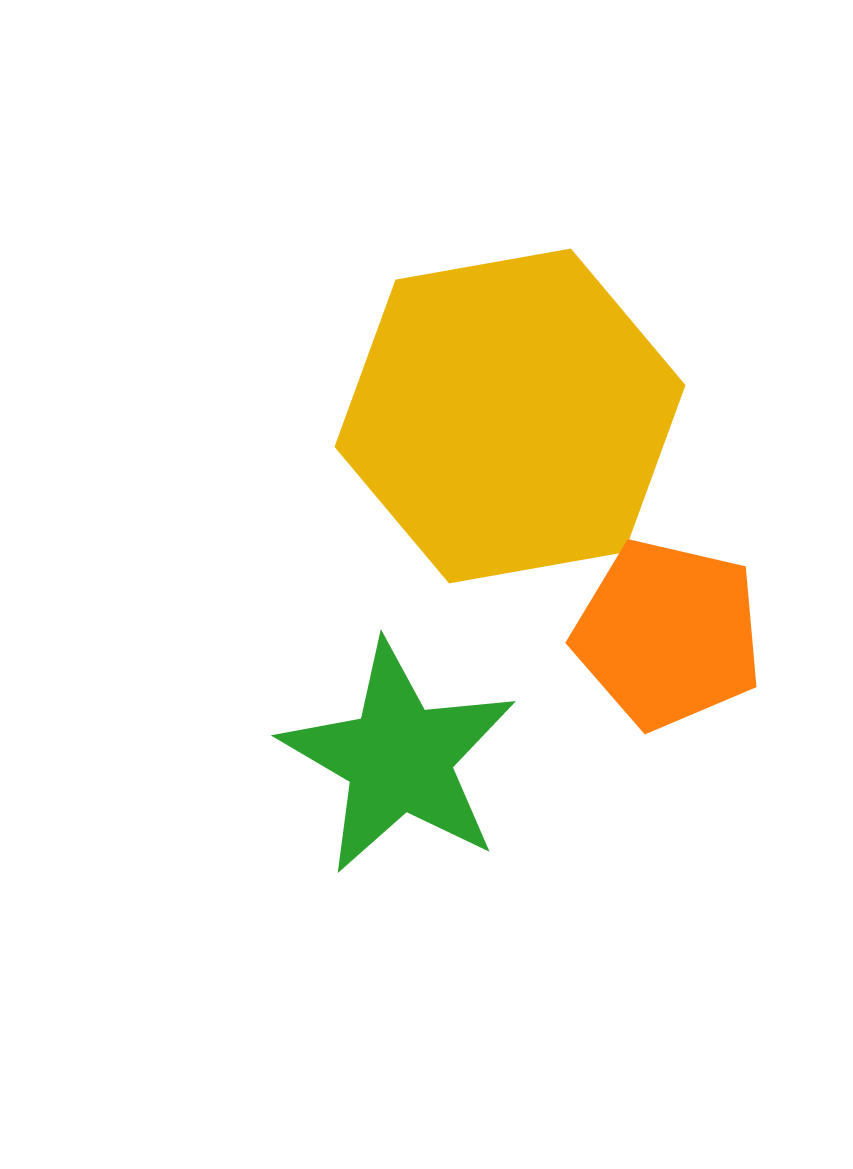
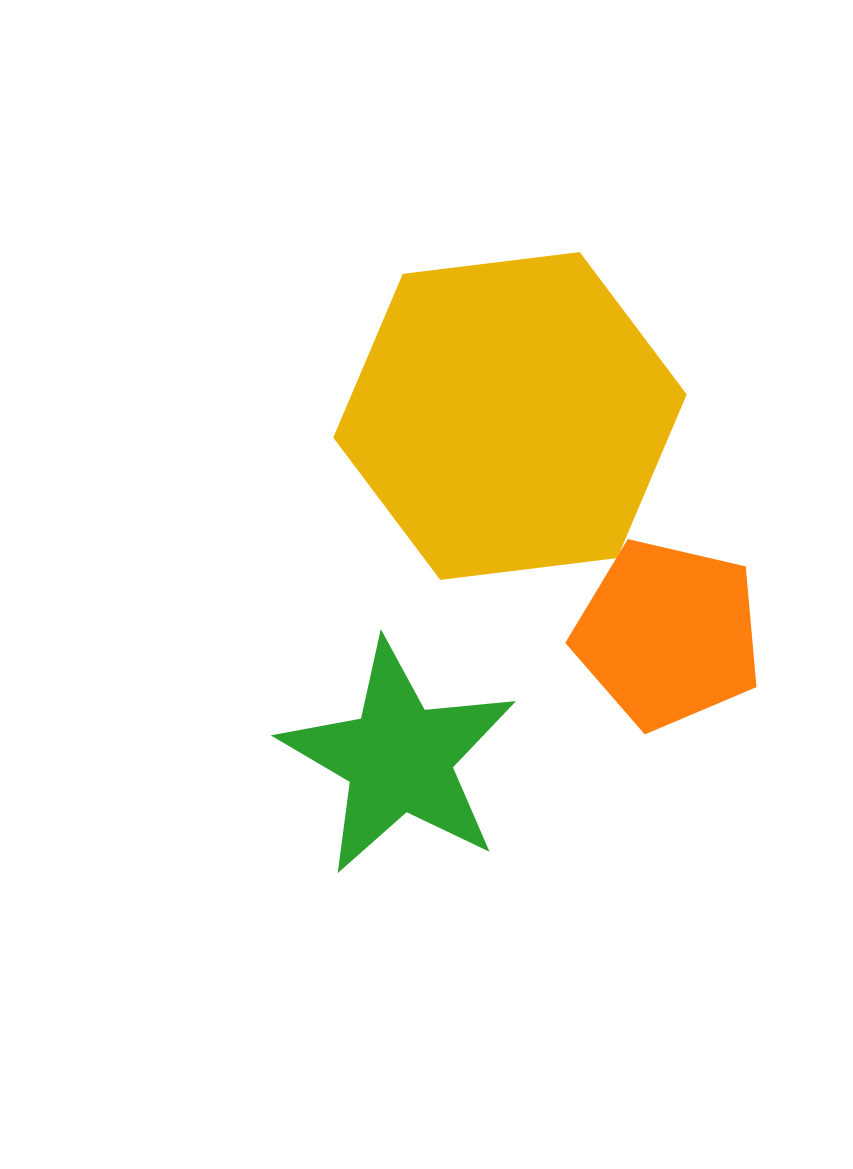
yellow hexagon: rotated 3 degrees clockwise
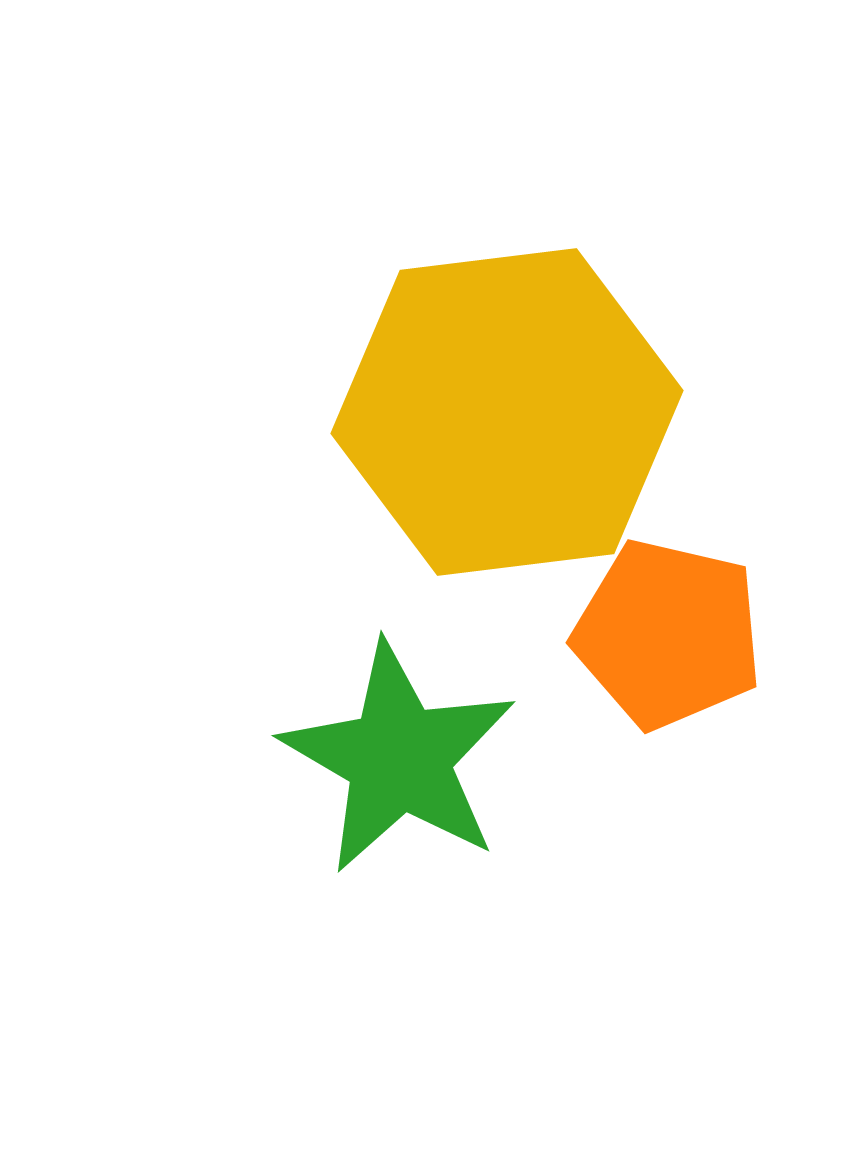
yellow hexagon: moved 3 px left, 4 px up
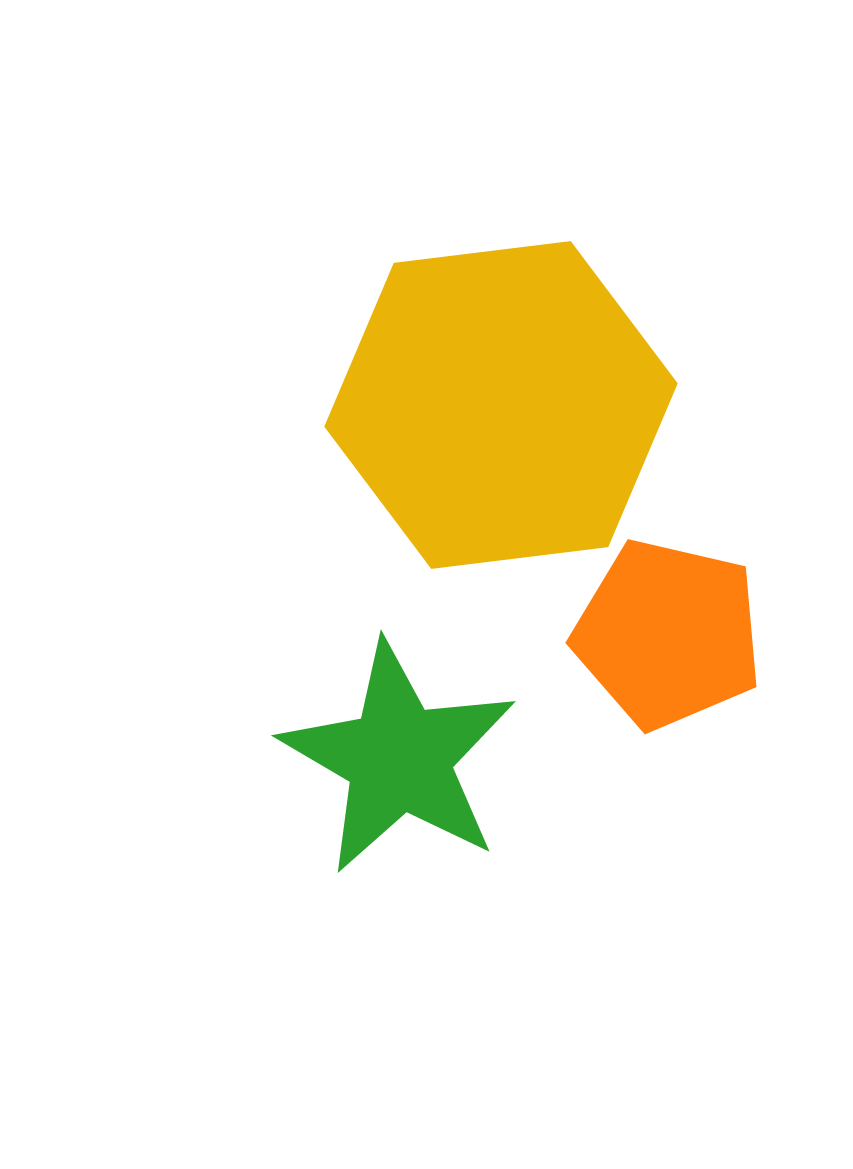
yellow hexagon: moved 6 px left, 7 px up
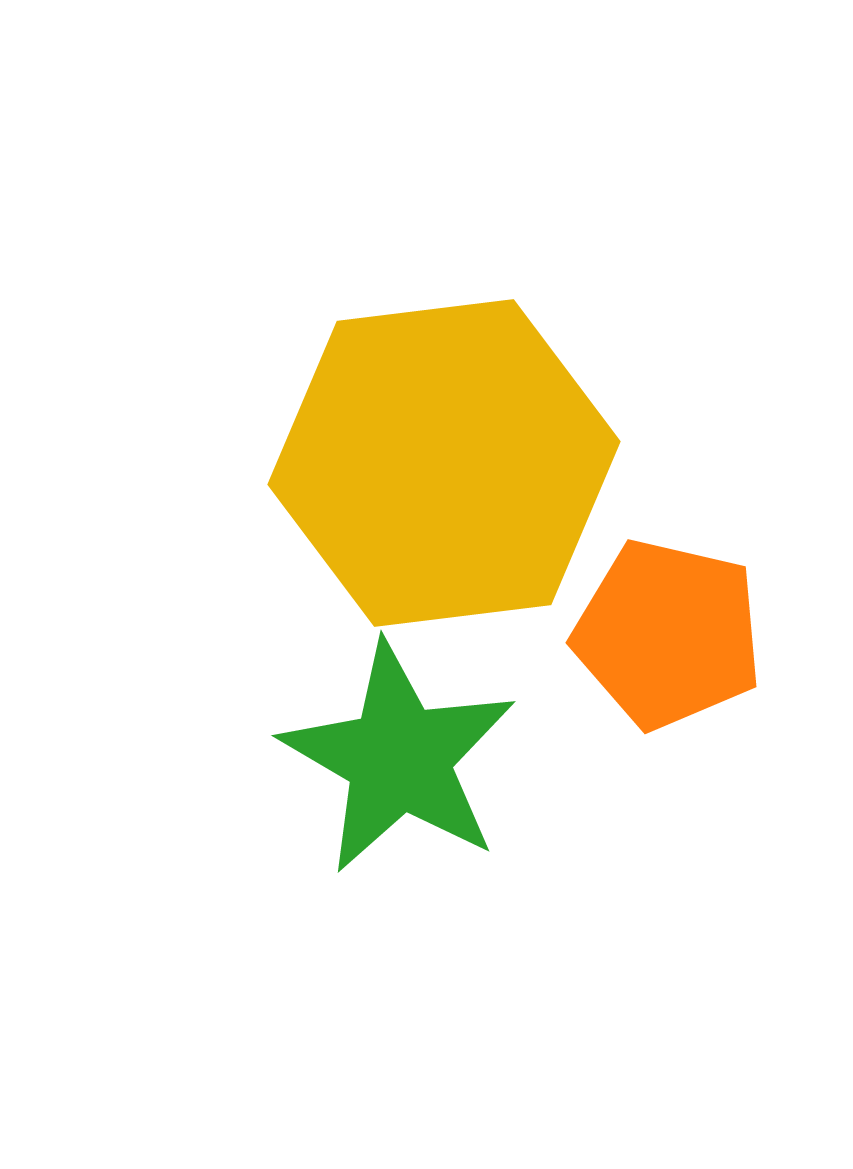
yellow hexagon: moved 57 px left, 58 px down
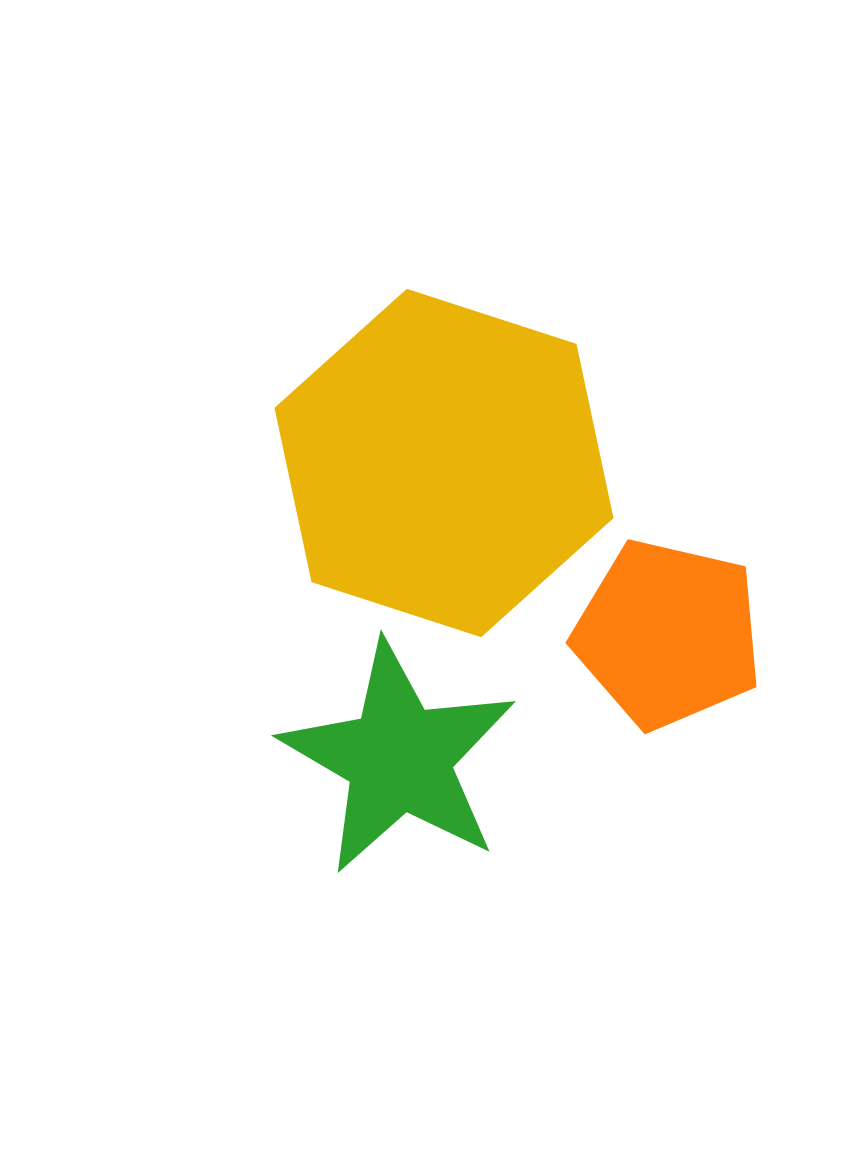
yellow hexagon: rotated 25 degrees clockwise
